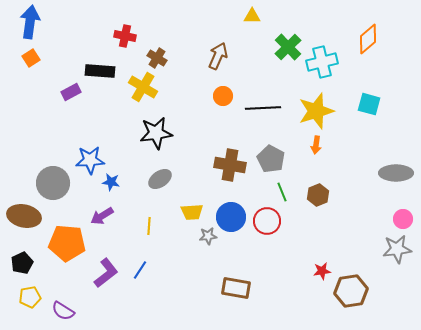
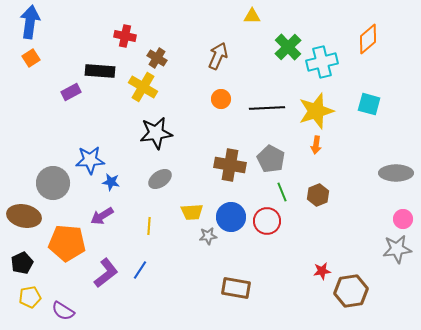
orange circle at (223, 96): moved 2 px left, 3 px down
black line at (263, 108): moved 4 px right
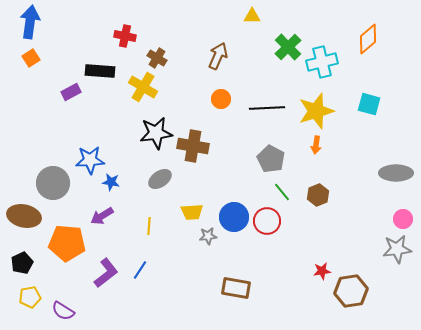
brown cross at (230, 165): moved 37 px left, 19 px up
green line at (282, 192): rotated 18 degrees counterclockwise
blue circle at (231, 217): moved 3 px right
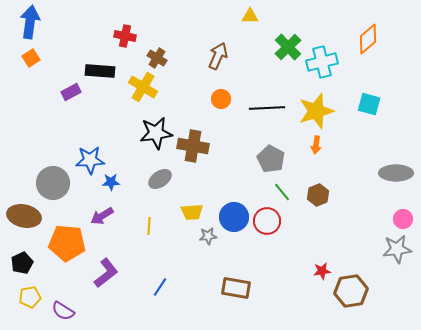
yellow triangle at (252, 16): moved 2 px left
blue star at (111, 182): rotated 12 degrees counterclockwise
blue line at (140, 270): moved 20 px right, 17 px down
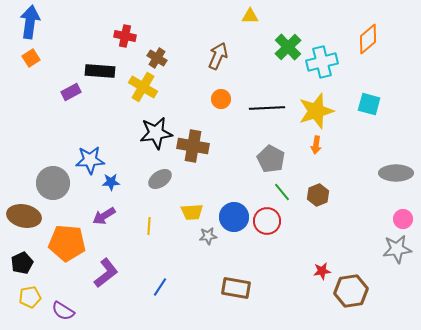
purple arrow at (102, 216): moved 2 px right
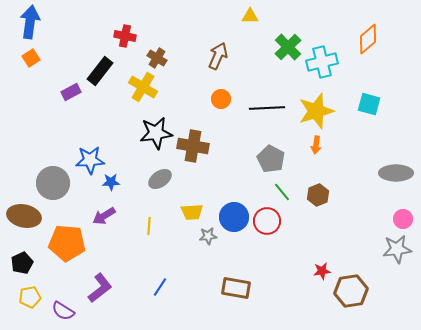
black rectangle at (100, 71): rotated 56 degrees counterclockwise
purple L-shape at (106, 273): moved 6 px left, 15 px down
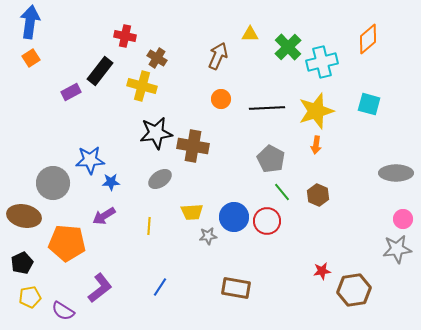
yellow triangle at (250, 16): moved 18 px down
yellow cross at (143, 87): moved 1 px left, 1 px up; rotated 16 degrees counterclockwise
brown hexagon at (318, 195): rotated 15 degrees counterclockwise
brown hexagon at (351, 291): moved 3 px right, 1 px up
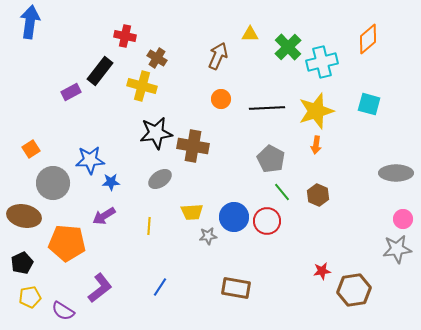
orange square at (31, 58): moved 91 px down
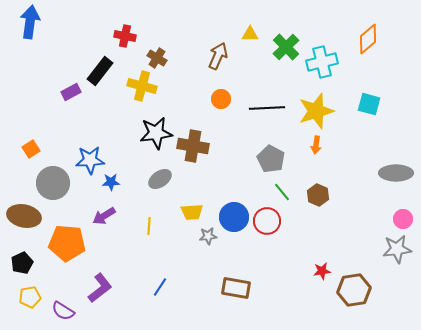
green cross at (288, 47): moved 2 px left
